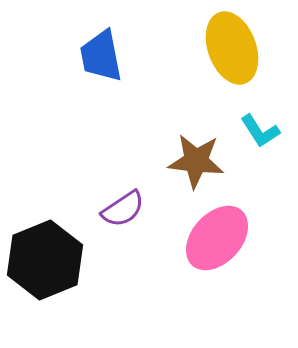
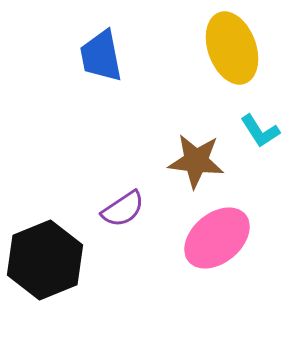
pink ellipse: rotated 8 degrees clockwise
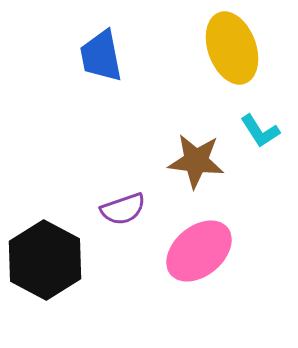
purple semicircle: rotated 15 degrees clockwise
pink ellipse: moved 18 px left, 13 px down
black hexagon: rotated 10 degrees counterclockwise
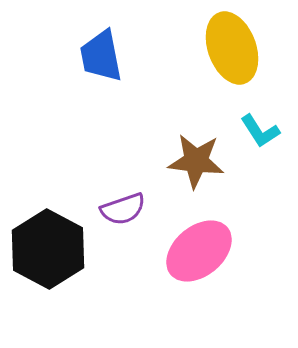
black hexagon: moved 3 px right, 11 px up
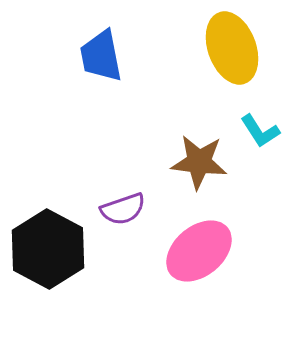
brown star: moved 3 px right, 1 px down
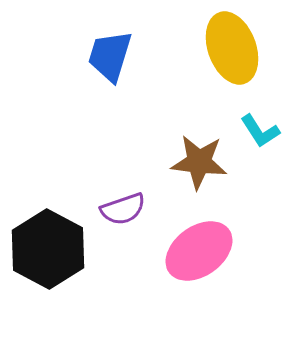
blue trapezoid: moved 9 px right; rotated 28 degrees clockwise
pink ellipse: rotated 4 degrees clockwise
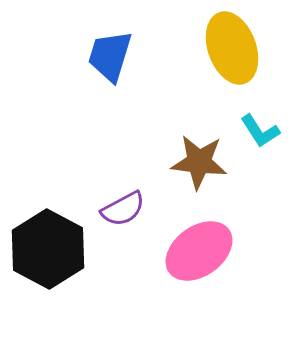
purple semicircle: rotated 9 degrees counterclockwise
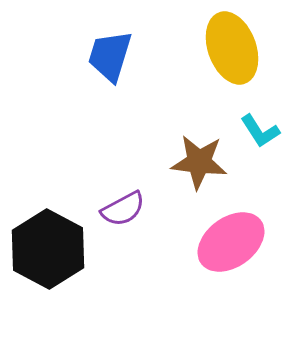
pink ellipse: moved 32 px right, 9 px up
